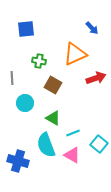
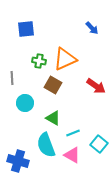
orange triangle: moved 10 px left, 5 px down
red arrow: moved 8 px down; rotated 54 degrees clockwise
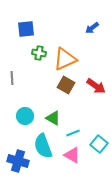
blue arrow: rotated 96 degrees clockwise
green cross: moved 8 px up
brown square: moved 13 px right
cyan circle: moved 13 px down
cyan semicircle: moved 3 px left, 1 px down
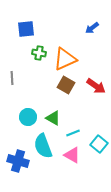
cyan circle: moved 3 px right, 1 px down
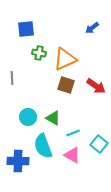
brown square: rotated 12 degrees counterclockwise
blue cross: rotated 15 degrees counterclockwise
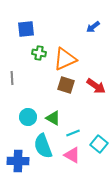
blue arrow: moved 1 px right, 1 px up
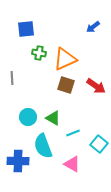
pink triangle: moved 9 px down
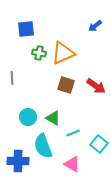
blue arrow: moved 2 px right, 1 px up
orange triangle: moved 2 px left, 6 px up
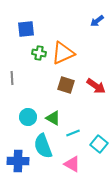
blue arrow: moved 2 px right, 5 px up
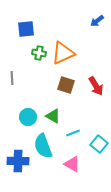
red arrow: rotated 24 degrees clockwise
green triangle: moved 2 px up
